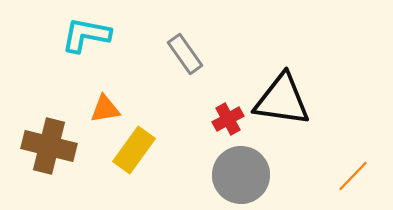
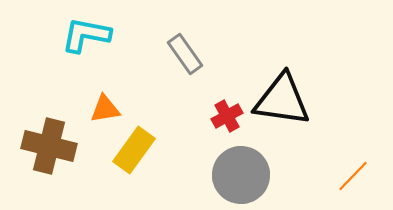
red cross: moved 1 px left, 3 px up
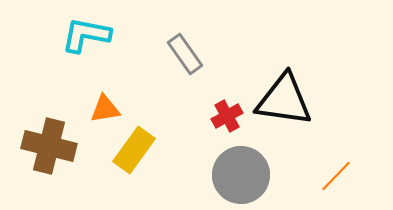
black triangle: moved 2 px right
orange line: moved 17 px left
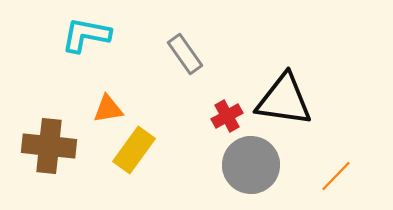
orange triangle: moved 3 px right
brown cross: rotated 8 degrees counterclockwise
gray circle: moved 10 px right, 10 px up
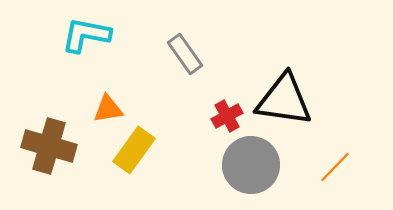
brown cross: rotated 10 degrees clockwise
orange line: moved 1 px left, 9 px up
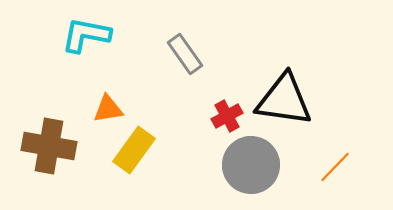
brown cross: rotated 6 degrees counterclockwise
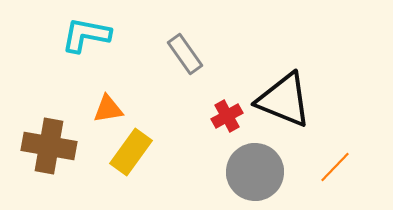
black triangle: rotated 14 degrees clockwise
yellow rectangle: moved 3 px left, 2 px down
gray circle: moved 4 px right, 7 px down
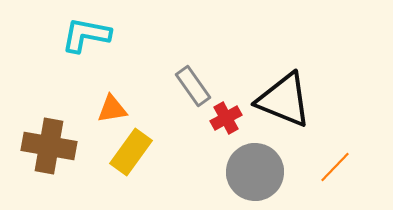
gray rectangle: moved 8 px right, 32 px down
orange triangle: moved 4 px right
red cross: moved 1 px left, 2 px down
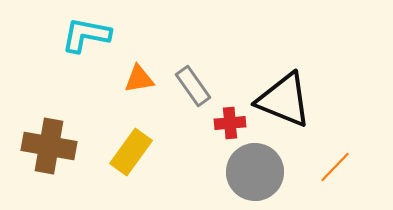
orange triangle: moved 27 px right, 30 px up
red cross: moved 4 px right, 5 px down; rotated 24 degrees clockwise
